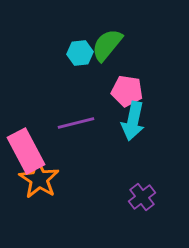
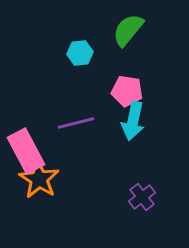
green semicircle: moved 21 px right, 15 px up
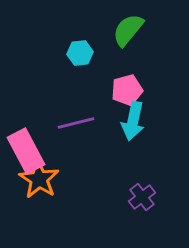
pink pentagon: moved 1 px up; rotated 24 degrees counterclockwise
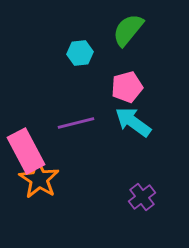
pink pentagon: moved 3 px up
cyan arrow: moved 1 px down; rotated 114 degrees clockwise
